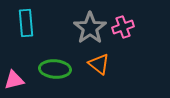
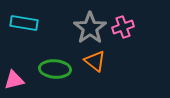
cyan rectangle: moved 2 px left; rotated 76 degrees counterclockwise
orange triangle: moved 4 px left, 3 px up
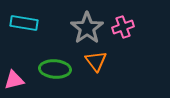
gray star: moved 3 px left
orange triangle: moved 1 px right; rotated 15 degrees clockwise
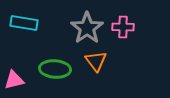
pink cross: rotated 20 degrees clockwise
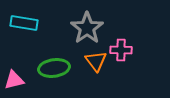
pink cross: moved 2 px left, 23 px down
green ellipse: moved 1 px left, 1 px up; rotated 12 degrees counterclockwise
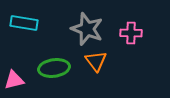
gray star: moved 1 px down; rotated 16 degrees counterclockwise
pink cross: moved 10 px right, 17 px up
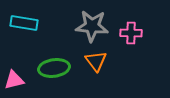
gray star: moved 5 px right, 3 px up; rotated 16 degrees counterclockwise
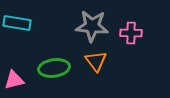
cyan rectangle: moved 7 px left
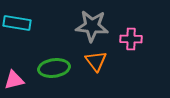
pink cross: moved 6 px down
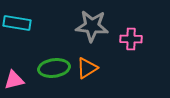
orange triangle: moved 9 px left, 7 px down; rotated 35 degrees clockwise
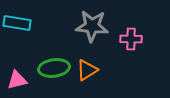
orange triangle: moved 2 px down
pink triangle: moved 3 px right
